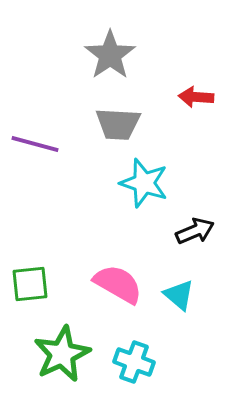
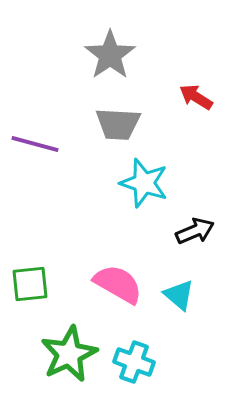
red arrow: rotated 28 degrees clockwise
green star: moved 7 px right
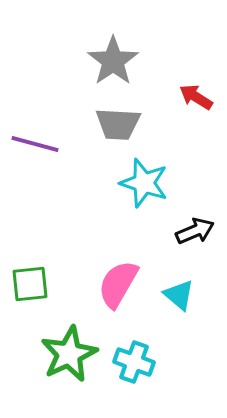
gray star: moved 3 px right, 6 px down
pink semicircle: rotated 90 degrees counterclockwise
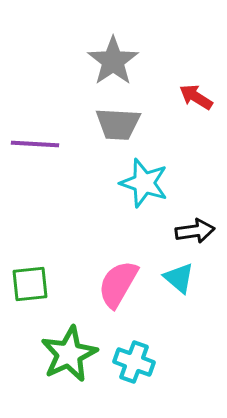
purple line: rotated 12 degrees counterclockwise
black arrow: rotated 15 degrees clockwise
cyan triangle: moved 17 px up
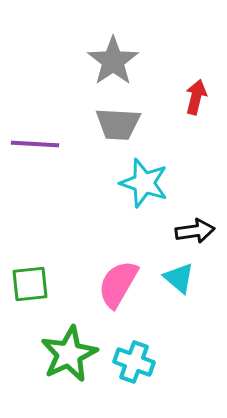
red arrow: rotated 72 degrees clockwise
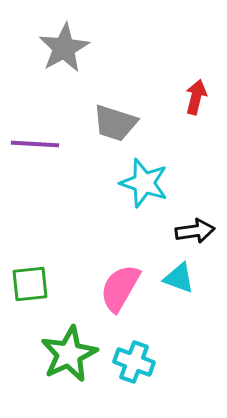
gray star: moved 49 px left, 13 px up; rotated 6 degrees clockwise
gray trapezoid: moved 3 px left, 1 px up; rotated 15 degrees clockwise
cyan triangle: rotated 20 degrees counterclockwise
pink semicircle: moved 2 px right, 4 px down
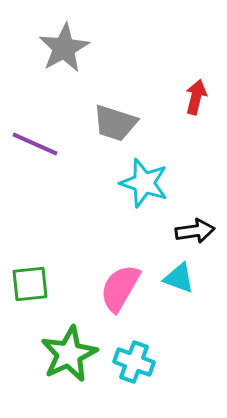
purple line: rotated 21 degrees clockwise
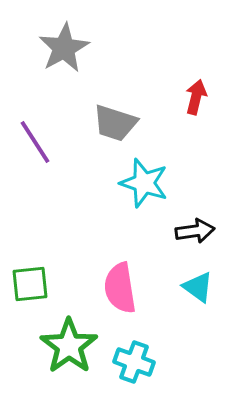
purple line: moved 2 px up; rotated 33 degrees clockwise
cyan triangle: moved 19 px right, 9 px down; rotated 16 degrees clockwise
pink semicircle: rotated 39 degrees counterclockwise
green star: moved 8 px up; rotated 10 degrees counterclockwise
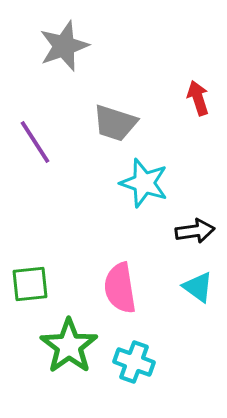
gray star: moved 2 px up; rotated 9 degrees clockwise
red arrow: moved 2 px right, 1 px down; rotated 32 degrees counterclockwise
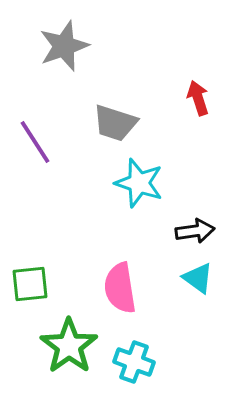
cyan star: moved 5 px left
cyan triangle: moved 9 px up
